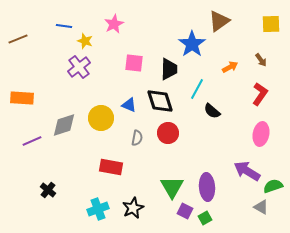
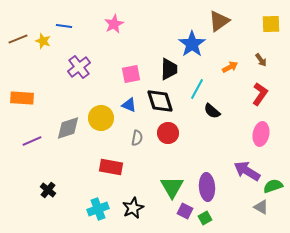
yellow star: moved 42 px left
pink square: moved 3 px left, 11 px down; rotated 18 degrees counterclockwise
gray diamond: moved 4 px right, 3 px down
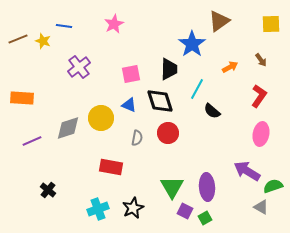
red L-shape: moved 1 px left, 2 px down
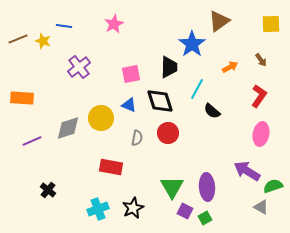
black trapezoid: moved 2 px up
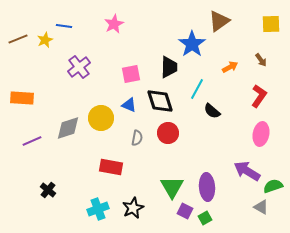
yellow star: moved 2 px right, 1 px up; rotated 28 degrees clockwise
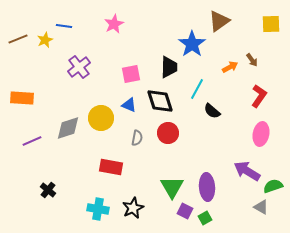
brown arrow: moved 9 px left
cyan cross: rotated 30 degrees clockwise
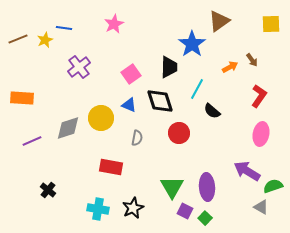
blue line: moved 2 px down
pink square: rotated 24 degrees counterclockwise
red circle: moved 11 px right
green square: rotated 16 degrees counterclockwise
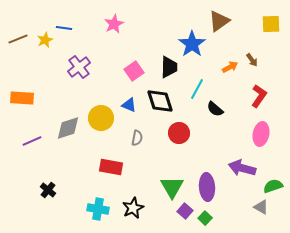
pink square: moved 3 px right, 3 px up
black semicircle: moved 3 px right, 2 px up
purple arrow: moved 5 px left, 3 px up; rotated 16 degrees counterclockwise
purple square: rotated 14 degrees clockwise
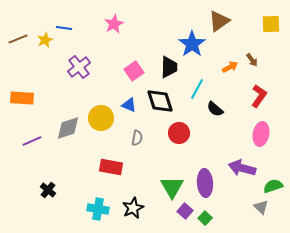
purple ellipse: moved 2 px left, 4 px up
gray triangle: rotated 14 degrees clockwise
